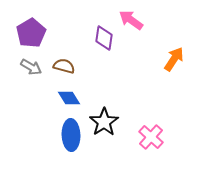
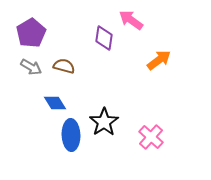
orange arrow: moved 15 px left, 1 px down; rotated 20 degrees clockwise
blue diamond: moved 14 px left, 5 px down
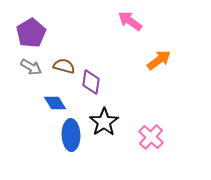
pink arrow: moved 1 px left, 1 px down
purple diamond: moved 13 px left, 44 px down
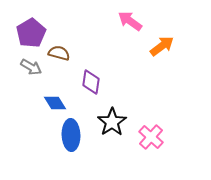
orange arrow: moved 3 px right, 14 px up
brown semicircle: moved 5 px left, 13 px up
black star: moved 8 px right
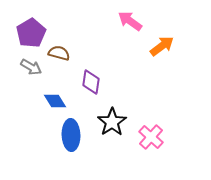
blue diamond: moved 2 px up
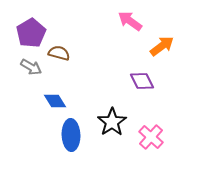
purple diamond: moved 51 px right, 1 px up; rotated 35 degrees counterclockwise
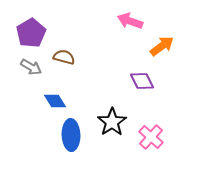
pink arrow: rotated 15 degrees counterclockwise
brown semicircle: moved 5 px right, 4 px down
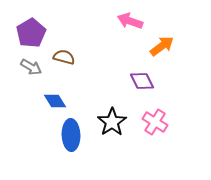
pink cross: moved 4 px right, 15 px up; rotated 10 degrees counterclockwise
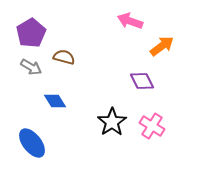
pink cross: moved 3 px left, 4 px down
blue ellipse: moved 39 px left, 8 px down; rotated 36 degrees counterclockwise
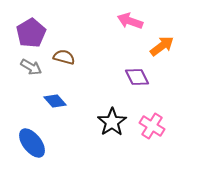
purple diamond: moved 5 px left, 4 px up
blue diamond: rotated 10 degrees counterclockwise
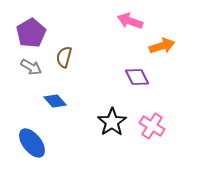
orange arrow: rotated 20 degrees clockwise
brown semicircle: rotated 90 degrees counterclockwise
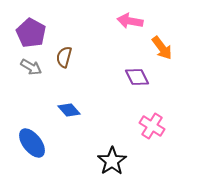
pink arrow: rotated 10 degrees counterclockwise
purple pentagon: rotated 12 degrees counterclockwise
orange arrow: moved 2 px down; rotated 70 degrees clockwise
blue diamond: moved 14 px right, 9 px down
black star: moved 39 px down
